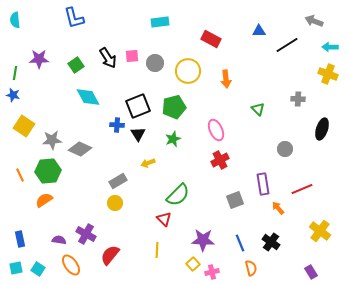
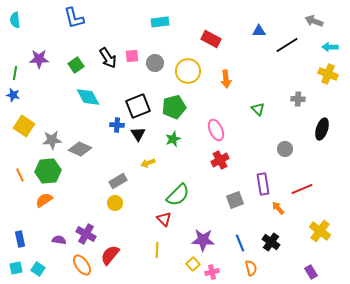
orange ellipse at (71, 265): moved 11 px right
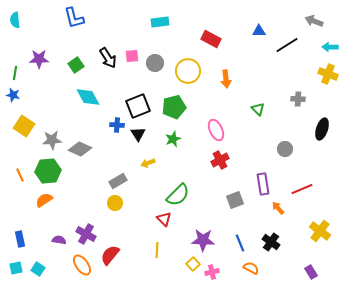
orange semicircle at (251, 268): rotated 49 degrees counterclockwise
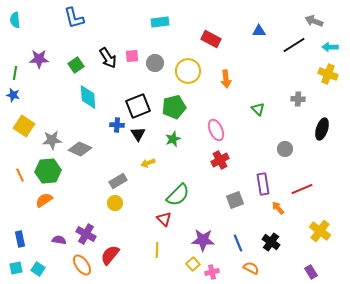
black line at (287, 45): moved 7 px right
cyan diamond at (88, 97): rotated 25 degrees clockwise
blue line at (240, 243): moved 2 px left
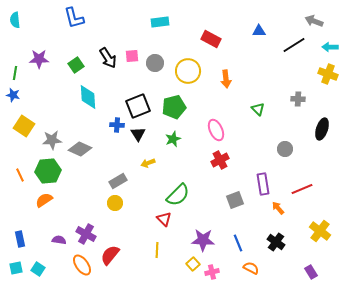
black cross at (271, 242): moved 5 px right
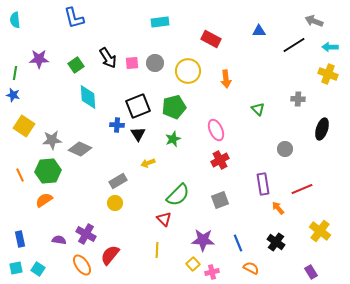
pink square at (132, 56): moved 7 px down
gray square at (235, 200): moved 15 px left
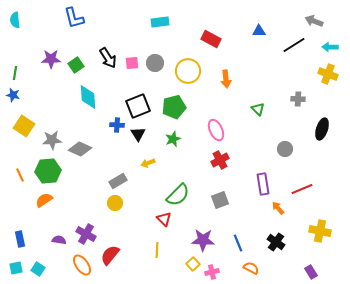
purple star at (39, 59): moved 12 px right
yellow cross at (320, 231): rotated 25 degrees counterclockwise
